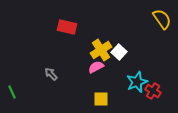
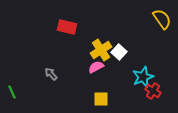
cyan star: moved 6 px right, 5 px up
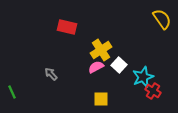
white square: moved 13 px down
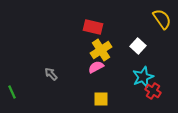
red rectangle: moved 26 px right
white square: moved 19 px right, 19 px up
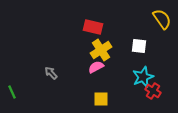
white square: moved 1 px right; rotated 35 degrees counterclockwise
gray arrow: moved 1 px up
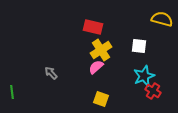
yellow semicircle: rotated 40 degrees counterclockwise
pink semicircle: rotated 14 degrees counterclockwise
cyan star: moved 1 px right, 1 px up
green line: rotated 16 degrees clockwise
yellow square: rotated 21 degrees clockwise
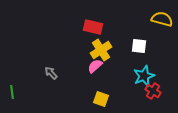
pink semicircle: moved 1 px left, 1 px up
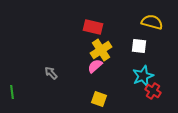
yellow semicircle: moved 10 px left, 3 px down
cyan star: moved 1 px left
yellow square: moved 2 px left
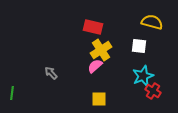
green line: moved 1 px down; rotated 16 degrees clockwise
yellow square: rotated 21 degrees counterclockwise
